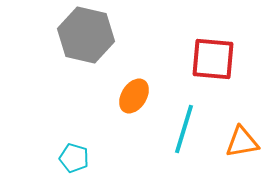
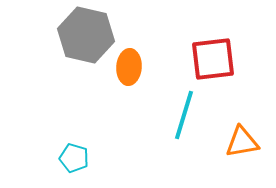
red square: rotated 12 degrees counterclockwise
orange ellipse: moved 5 px left, 29 px up; rotated 28 degrees counterclockwise
cyan line: moved 14 px up
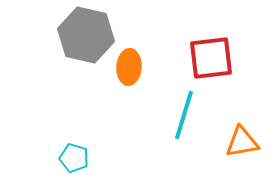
red square: moved 2 px left, 1 px up
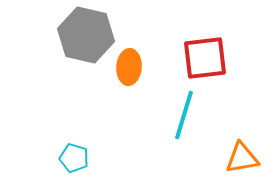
red square: moved 6 px left
orange triangle: moved 16 px down
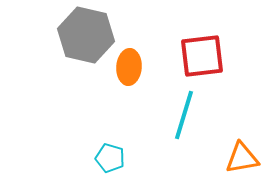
red square: moved 3 px left, 2 px up
cyan pentagon: moved 36 px right
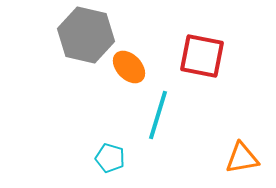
red square: rotated 18 degrees clockwise
orange ellipse: rotated 48 degrees counterclockwise
cyan line: moved 26 px left
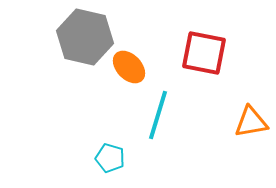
gray hexagon: moved 1 px left, 2 px down
red square: moved 2 px right, 3 px up
orange triangle: moved 9 px right, 36 px up
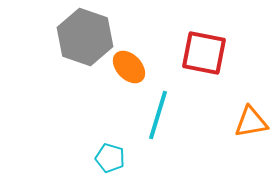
gray hexagon: rotated 6 degrees clockwise
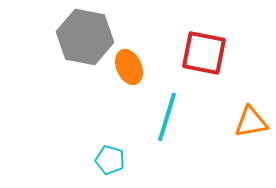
gray hexagon: rotated 8 degrees counterclockwise
orange ellipse: rotated 20 degrees clockwise
cyan line: moved 9 px right, 2 px down
cyan pentagon: moved 2 px down
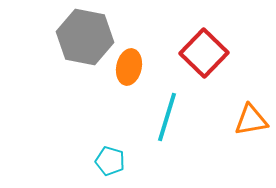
red square: rotated 33 degrees clockwise
orange ellipse: rotated 36 degrees clockwise
orange triangle: moved 2 px up
cyan pentagon: moved 1 px down
